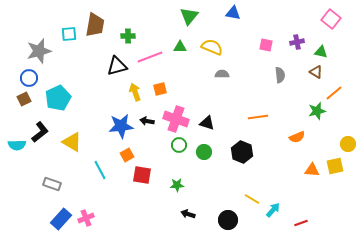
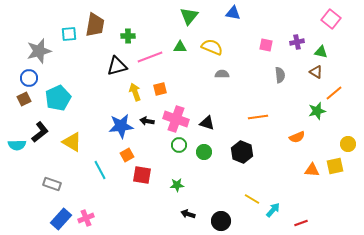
black circle at (228, 220): moved 7 px left, 1 px down
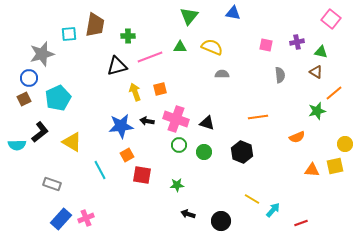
gray star at (39, 51): moved 3 px right, 3 px down
yellow circle at (348, 144): moved 3 px left
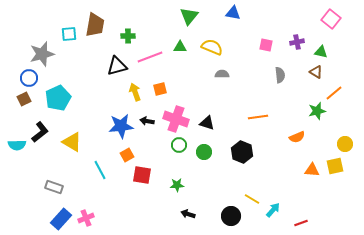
gray rectangle at (52, 184): moved 2 px right, 3 px down
black circle at (221, 221): moved 10 px right, 5 px up
